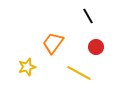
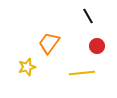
orange trapezoid: moved 4 px left
red circle: moved 1 px right, 1 px up
yellow line: moved 3 px right; rotated 35 degrees counterclockwise
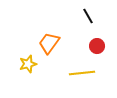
yellow star: moved 1 px right, 3 px up
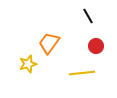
red circle: moved 1 px left
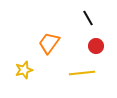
black line: moved 2 px down
yellow star: moved 4 px left, 6 px down
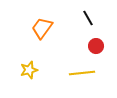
orange trapezoid: moved 7 px left, 15 px up
yellow star: moved 5 px right
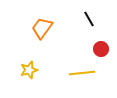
black line: moved 1 px right, 1 px down
red circle: moved 5 px right, 3 px down
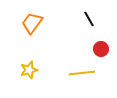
orange trapezoid: moved 10 px left, 5 px up
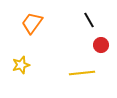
black line: moved 1 px down
red circle: moved 4 px up
yellow star: moved 8 px left, 5 px up
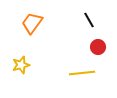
red circle: moved 3 px left, 2 px down
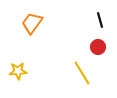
black line: moved 11 px right; rotated 14 degrees clockwise
yellow star: moved 3 px left, 6 px down; rotated 12 degrees clockwise
yellow line: rotated 65 degrees clockwise
